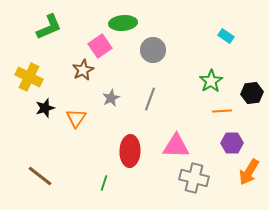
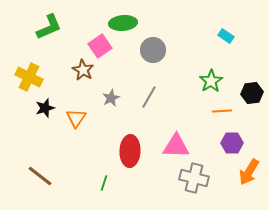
brown star: rotated 15 degrees counterclockwise
gray line: moved 1 px left, 2 px up; rotated 10 degrees clockwise
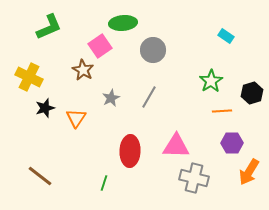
black hexagon: rotated 10 degrees counterclockwise
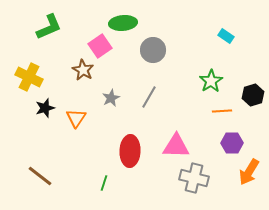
black hexagon: moved 1 px right, 2 px down
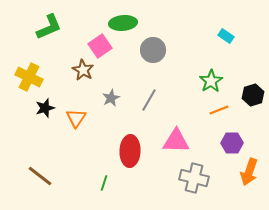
gray line: moved 3 px down
orange line: moved 3 px left, 1 px up; rotated 18 degrees counterclockwise
pink triangle: moved 5 px up
orange arrow: rotated 12 degrees counterclockwise
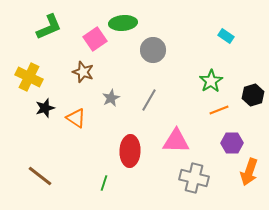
pink square: moved 5 px left, 7 px up
brown star: moved 2 px down; rotated 10 degrees counterclockwise
orange triangle: rotated 30 degrees counterclockwise
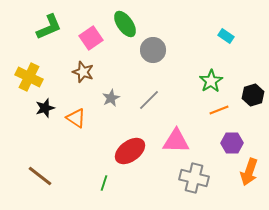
green ellipse: moved 2 px right, 1 px down; rotated 60 degrees clockwise
pink square: moved 4 px left, 1 px up
gray line: rotated 15 degrees clockwise
red ellipse: rotated 52 degrees clockwise
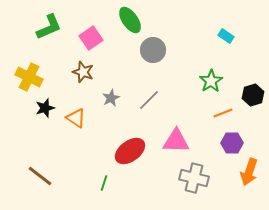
green ellipse: moved 5 px right, 4 px up
orange line: moved 4 px right, 3 px down
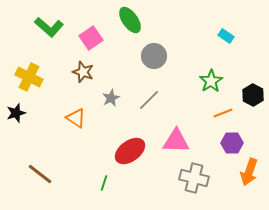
green L-shape: rotated 64 degrees clockwise
gray circle: moved 1 px right, 6 px down
black hexagon: rotated 15 degrees counterclockwise
black star: moved 29 px left, 5 px down
brown line: moved 2 px up
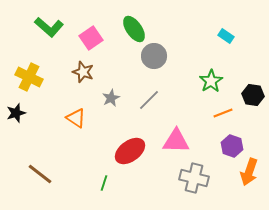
green ellipse: moved 4 px right, 9 px down
black hexagon: rotated 20 degrees counterclockwise
purple hexagon: moved 3 px down; rotated 20 degrees clockwise
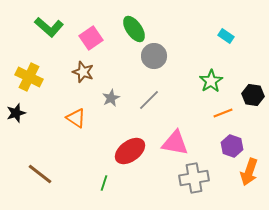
pink triangle: moved 1 px left, 2 px down; rotated 8 degrees clockwise
gray cross: rotated 24 degrees counterclockwise
